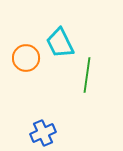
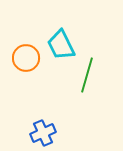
cyan trapezoid: moved 1 px right, 2 px down
green line: rotated 8 degrees clockwise
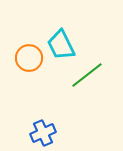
orange circle: moved 3 px right
green line: rotated 36 degrees clockwise
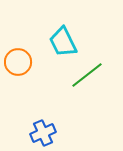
cyan trapezoid: moved 2 px right, 3 px up
orange circle: moved 11 px left, 4 px down
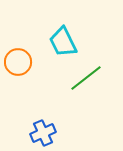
green line: moved 1 px left, 3 px down
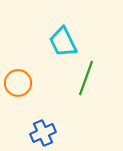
orange circle: moved 21 px down
green line: rotated 32 degrees counterclockwise
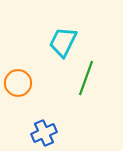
cyan trapezoid: rotated 52 degrees clockwise
blue cross: moved 1 px right
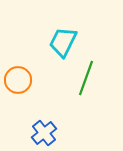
orange circle: moved 3 px up
blue cross: rotated 15 degrees counterclockwise
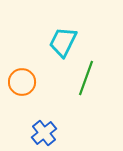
orange circle: moved 4 px right, 2 px down
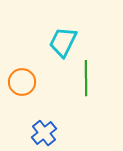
green line: rotated 20 degrees counterclockwise
